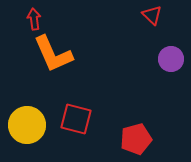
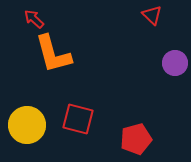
red arrow: rotated 40 degrees counterclockwise
orange L-shape: rotated 9 degrees clockwise
purple circle: moved 4 px right, 4 px down
red square: moved 2 px right
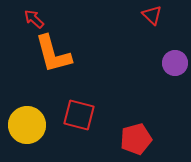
red square: moved 1 px right, 4 px up
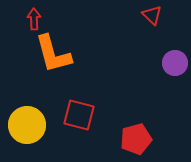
red arrow: rotated 45 degrees clockwise
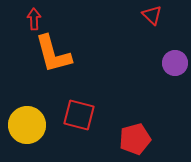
red pentagon: moved 1 px left
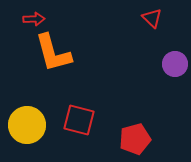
red triangle: moved 3 px down
red arrow: rotated 90 degrees clockwise
orange L-shape: moved 1 px up
purple circle: moved 1 px down
red square: moved 5 px down
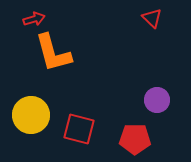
red arrow: rotated 15 degrees counterclockwise
purple circle: moved 18 px left, 36 px down
red square: moved 9 px down
yellow circle: moved 4 px right, 10 px up
red pentagon: rotated 16 degrees clockwise
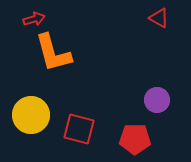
red triangle: moved 7 px right; rotated 15 degrees counterclockwise
